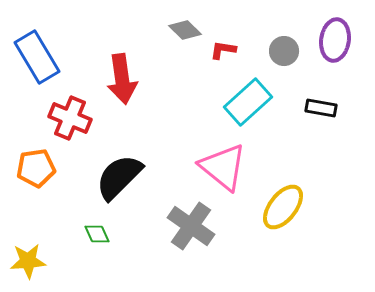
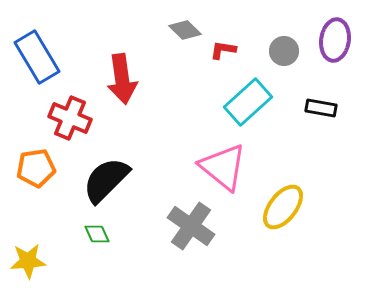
black semicircle: moved 13 px left, 3 px down
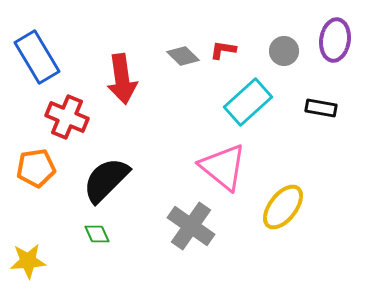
gray diamond: moved 2 px left, 26 px down
red cross: moved 3 px left, 1 px up
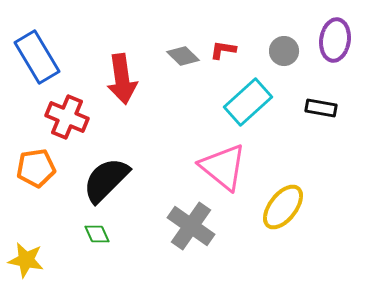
yellow star: moved 2 px left, 1 px up; rotated 15 degrees clockwise
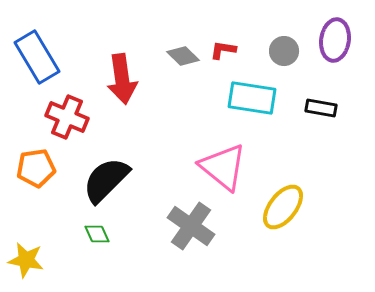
cyan rectangle: moved 4 px right, 4 px up; rotated 51 degrees clockwise
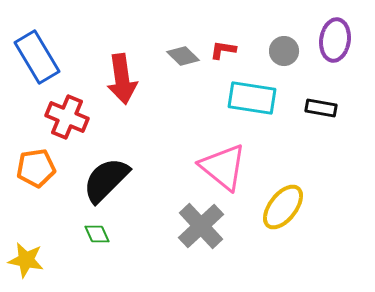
gray cross: moved 10 px right; rotated 12 degrees clockwise
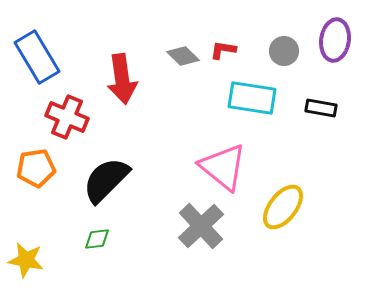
green diamond: moved 5 px down; rotated 72 degrees counterclockwise
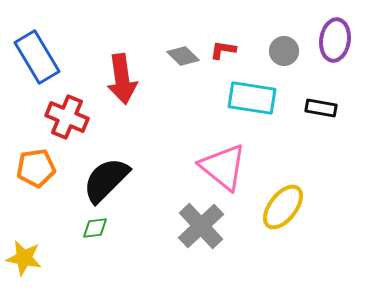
green diamond: moved 2 px left, 11 px up
yellow star: moved 2 px left, 2 px up
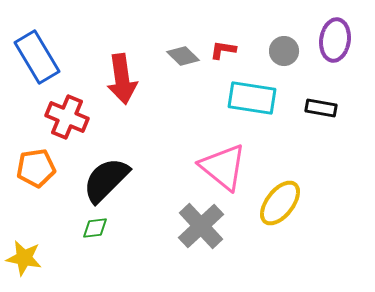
yellow ellipse: moved 3 px left, 4 px up
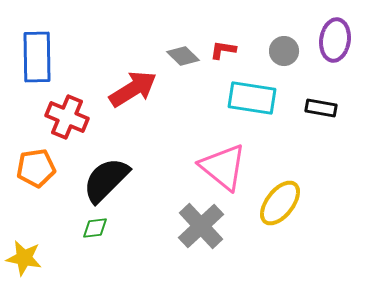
blue rectangle: rotated 30 degrees clockwise
red arrow: moved 11 px right, 10 px down; rotated 114 degrees counterclockwise
